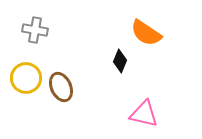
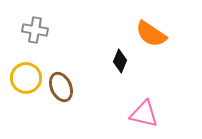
orange semicircle: moved 5 px right, 1 px down
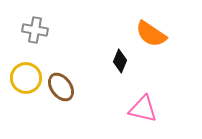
brown ellipse: rotated 12 degrees counterclockwise
pink triangle: moved 1 px left, 5 px up
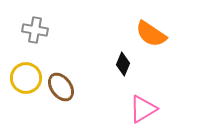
black diamond: moved 3 px right, 3 px down
pink triangle: rotated 44 degrees counterclockwise
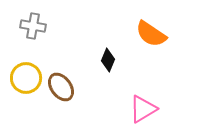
gray cross: moved 2 px left, 4 px up
black diamond: moved 15 px left, 4 px up
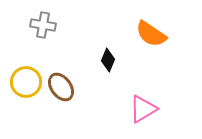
gray cross: moved 10 px right, 1 px up
yellow circle: moved 4 px down
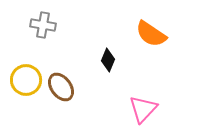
yellow circle: moved 2 px up
pink triangle: rotated 16 degrees counterclockwise
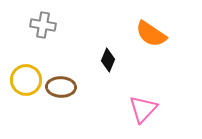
brown ellipse: rotated 52 degrees counterclockwise
